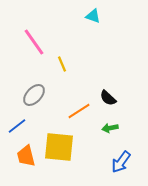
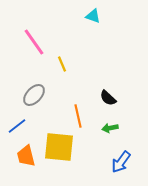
orange line: moved 1 px left, 5 px down; rotated 70 degrees counterclockwise
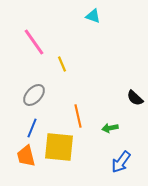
black semicircle: moved 27 px right
blue line: moved 15 px right, 2 px down; rotated 30 degrees counterclockwise
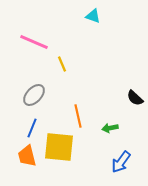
pink line: rotated 32 degrees counterclockwise
orange trapezoid: moved 1 px right
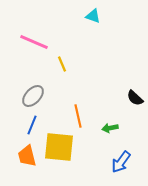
gray ellipse: moved 1 px left, 1 px down
blue line: moved 3 px up
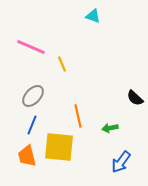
pink line: moved 3 px left, 5 px down
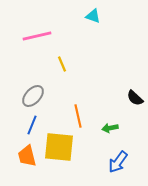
pink line: moved 6 px right, 11 px up; rotated 36 degrees counterclockwise
blue arrow: moved 3 px left
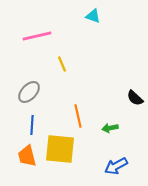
gray ellipse: moved 4 px left, 4 px up
blue line: rotated 18 degrees counterclockwise
yellow square: moved 1 px right, 2 px down
blue arrow: moved 2 px left, 4 px down; rotated 25 degrees clockwise
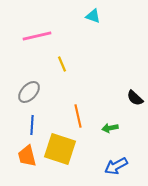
yellow square: rotated 12 degrees clockwise
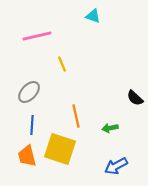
orange line: moved 2 px left
